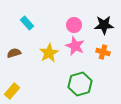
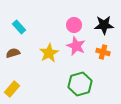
cyan rectangle: moved 8 px left, 4 px down
pink star: moved 1 px right
brown semicircle: moved 1 px left
yellow rectangle: moved 2 px up
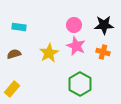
cyan rectangle: rotated 40 degrees counterclockwise
brown semicircle: moved 1 px right, 1 px down
green hexagon: rotated 15 degrees counterclockwise
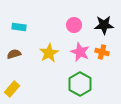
pink star: moved 4 px right, 6 px down
orange cross: moved 1 px left
